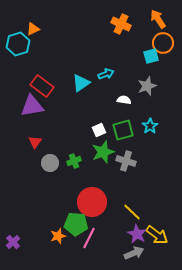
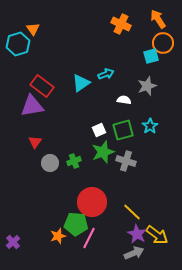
orange triangle: rotated 40 degrees counterclockwise
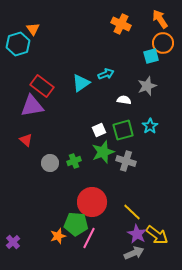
orange arrow: moved 2 px right
red triangle: moved 9 px left, 2 px up; rotated 24 degrees counterclockwise
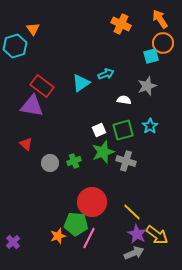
cyan hexagon: moved 3 px left, 2 px down
purple triangle: rotated 20 degrees clockwise
red triangle: moved 4 px down
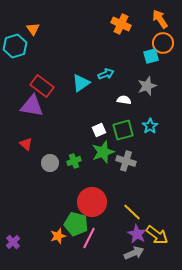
green pentagon: rotated 10 degrees clockwise
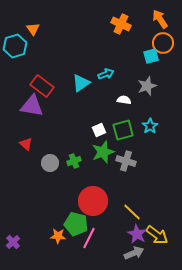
red circle: moved 1 px right, 1 px up
orange star: rotated 21 degrees clockwise
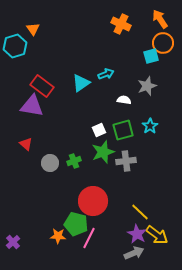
gray cross: rotated 24 degrees counterclockwise
yellow line: moved 8 px right
